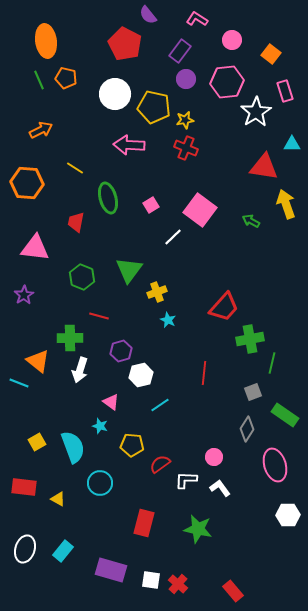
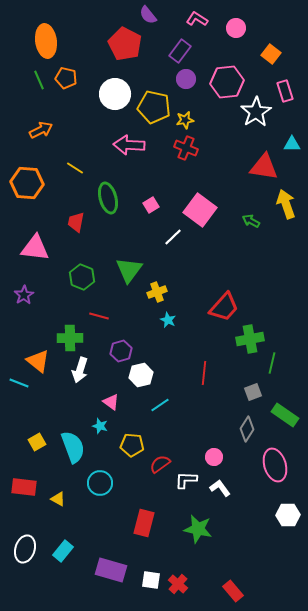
pink circle at (232, 40): moved 4 px right, 12 px up
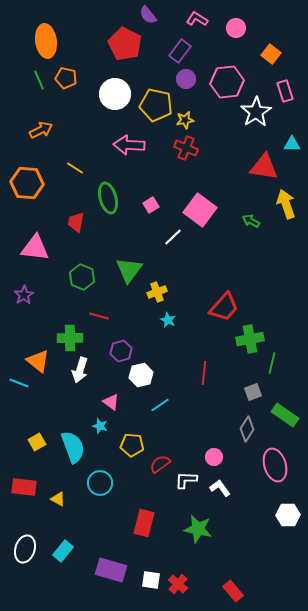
yellow pentagon at (154, 107): moved 2 px right, 2 px up
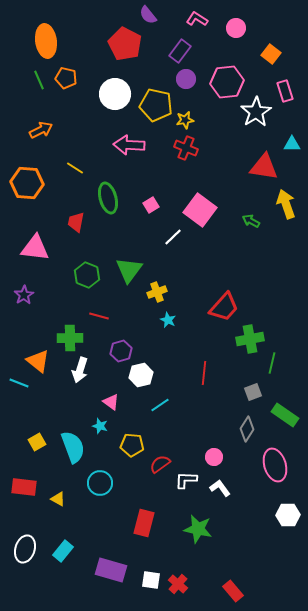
green hexagon at (82, 277): moved 5 px right, 2 px up
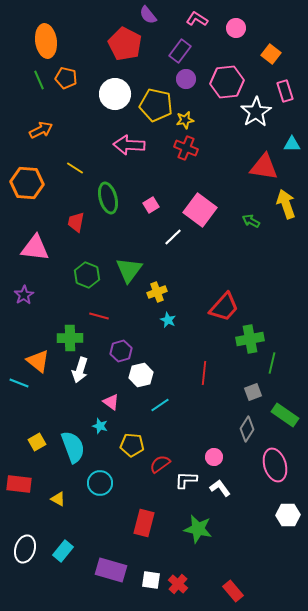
red rectangle at (24, 487): moved 5 px left, 3 px up
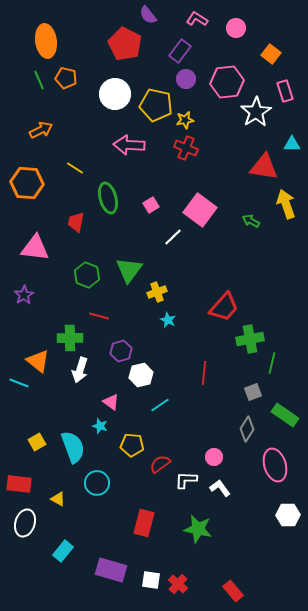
cyan circle at (100, 483): moved 3 px left
white ellipse at (25, 549): moved 26 px up
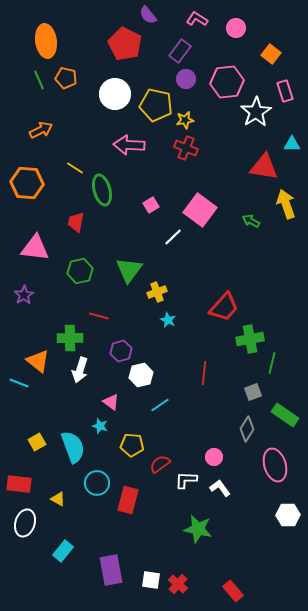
green ellipse at (108, 198): moved 6 px left, 8 px up
green hexagon at (87, 275): moved 7 px left, 4 px up; rotated 25 degrees clockwise
red rectangle at (144, 523): moved 16 px left, 23 px up
purple rectangle at (111, 570): rotated 64 degrees clockwise
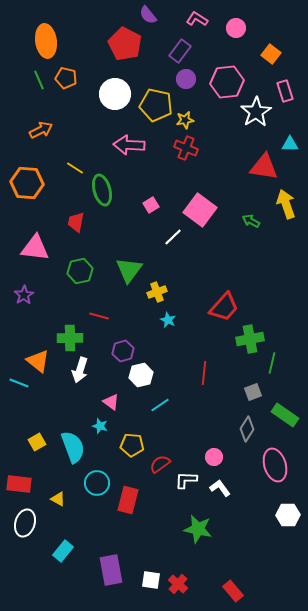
cyan triangle at (292, 144): moved 2 px left
purple hexagon at (121, 351): moved 2 px right
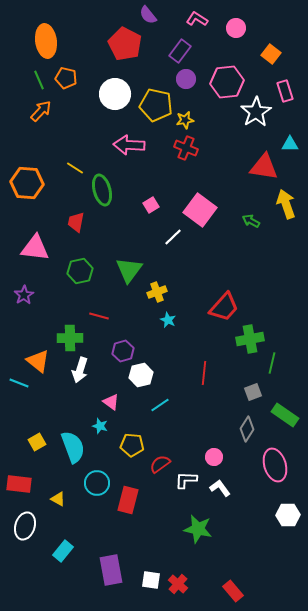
orange arrow at (41, 130): moved 19 px up; rotated 20 degrees counterclockwise
white ellipse at (25, 523): moved 3 px down
